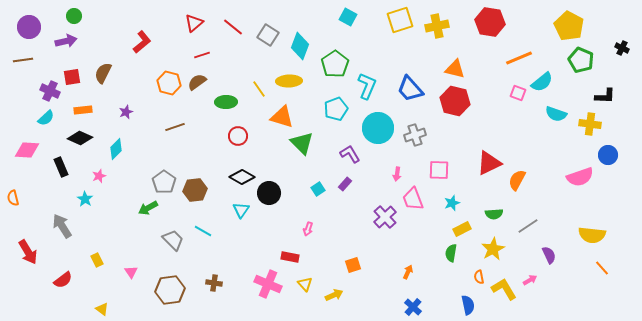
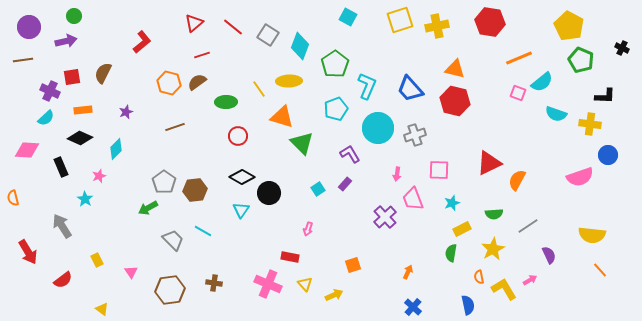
orange line at (602, 268): moved 2 px left, 2 px down
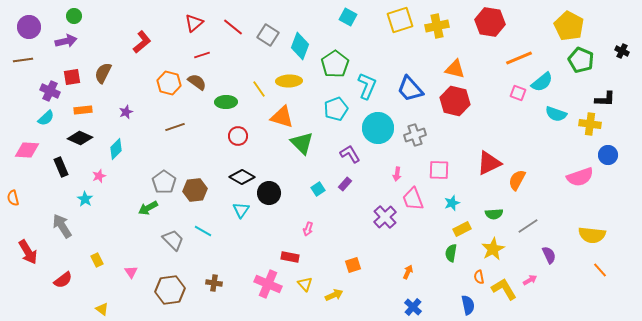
black cross at (622, 48): moved 3 px down
brown semicircle at (197, 82): rotated 72 degrees clockwise
black L-shape at (605, 96): moved 3 px down
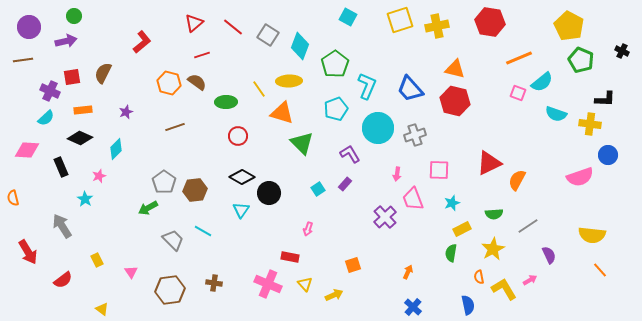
orange triangle at (282, 117): moved 4 px up
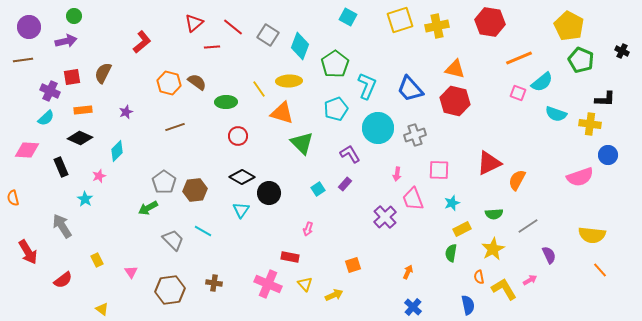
red line at (202, 55): moved 10 px right, 8 px up; rotated 14 degrees clockwise
cyan diamond at (116, 149): moved 1 px right, 2 px down
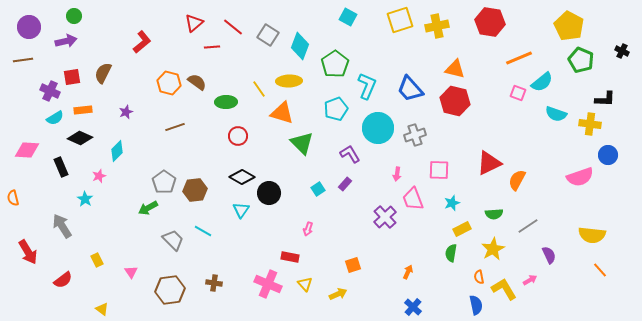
cyan semicircle at (46, 118): moved 9 px right; rotated 12 degrees clockwise
yellow arrow at (334, 295): moved 4 px right, 1 px up
blue semicircle at (468, 305): moved 8 px right
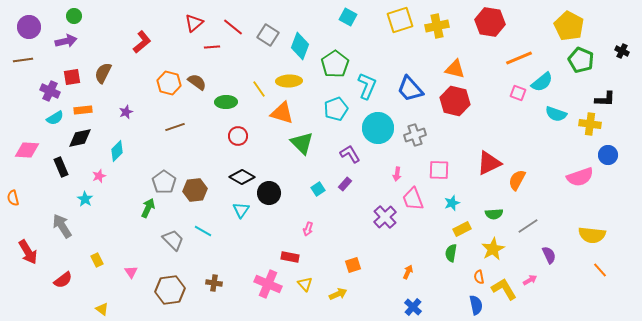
black diamond at (80, 138): rotated 35 degrees counterclockwise
green arrow at (148, 208): rotated 144 degrees clockwise
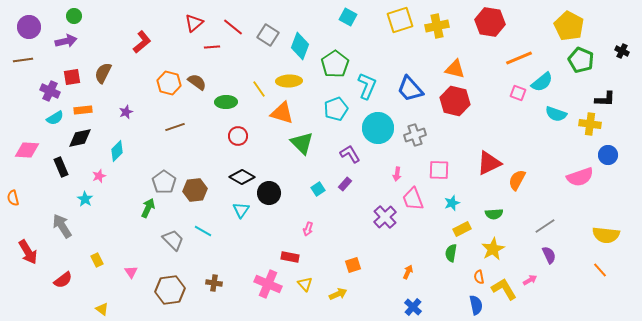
gray line at (528, 226): moved 17 px right
yellow semicircle at (592, 235): moved 14 px right
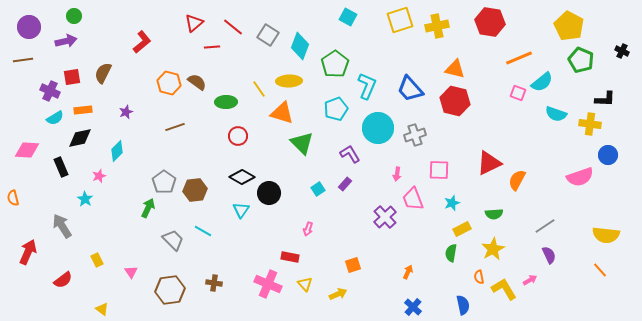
red arrow at (28, 252): rotated 125 degrees counterclockwise
blue semicircle at (476, 305): moved 13 px left
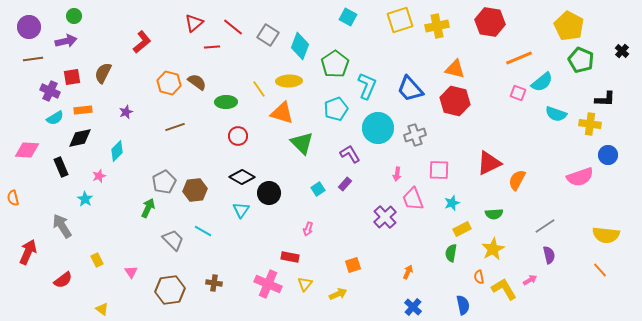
black cross at (622, 51): rotated 16 degrees clockwise
brown line at (23, 60): moved 10 px right, 1 px up
gray pentagon at (164, 182): rotated 10 degrees clockwise
purple semicircle at (549, 255): rotated 12 degrees clockwise
yellow triangle at (305, 284): rotated 21 degrees clockwise
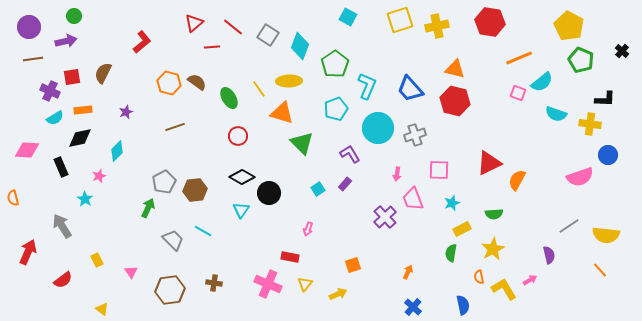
green ellipse at (226, 102): moved 3 px right, 4 px up; rotated 60 degrees clockwise
gray line at (545, 226): moved 24 px right
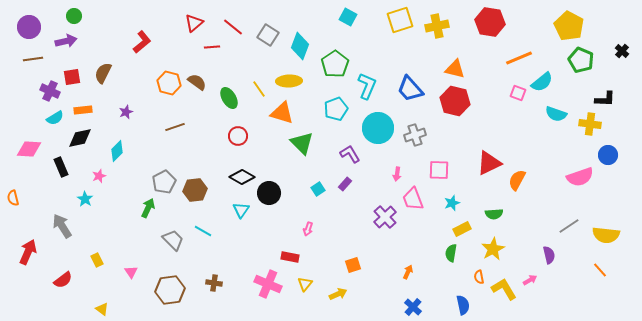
pink diamond at (27, 150): moved 2 px right, 1 px up
